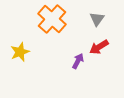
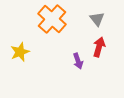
gray triangle: rotated 14 degrees counterclockwise
red arrow: rotated 138 degrees clockwise
purple arrow: rotated 133 degrees clockwise
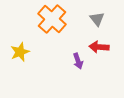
red arrow: rotated 102 degrees counterclockwise
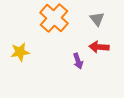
orange cross: moved 2 px right, 1 px up
yellow star: rotated 12 degrees clockwise
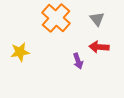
orange cross: moved 2 px right
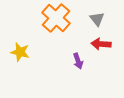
red arrow: moved 2 px right, 3 px up
yellow star: rotated 24 degrees clockwise
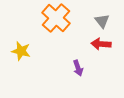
gray triangle: moved 5 px right, 2 px down
yellow star: moved 1 px right, 1 px up
purple arrow: moved 7 px down
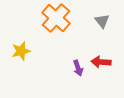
red arrow: moved 18 px down
yellow star: rotated 30 degrees counterclockwise
